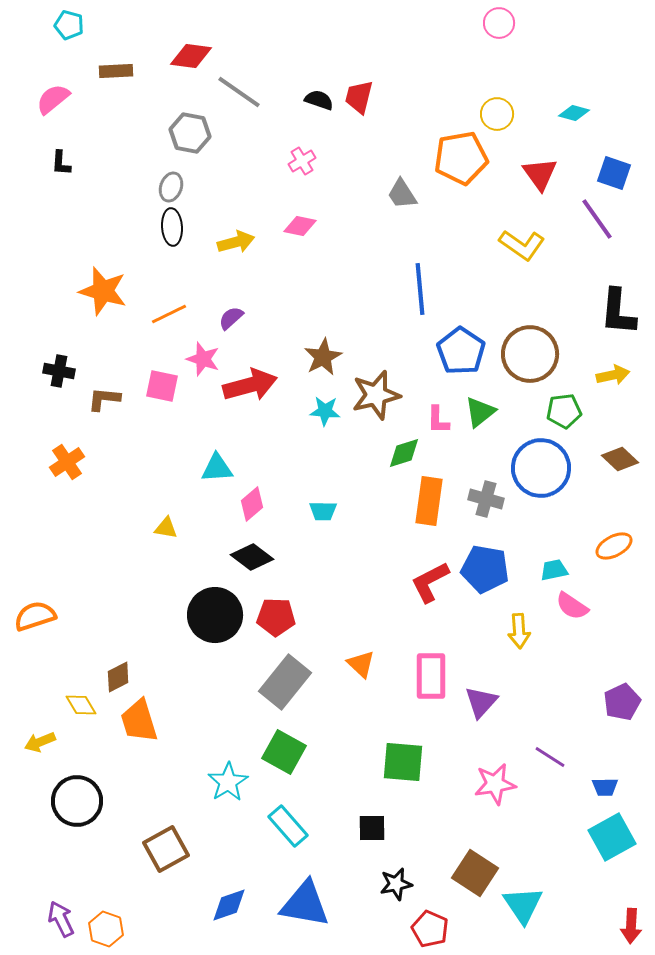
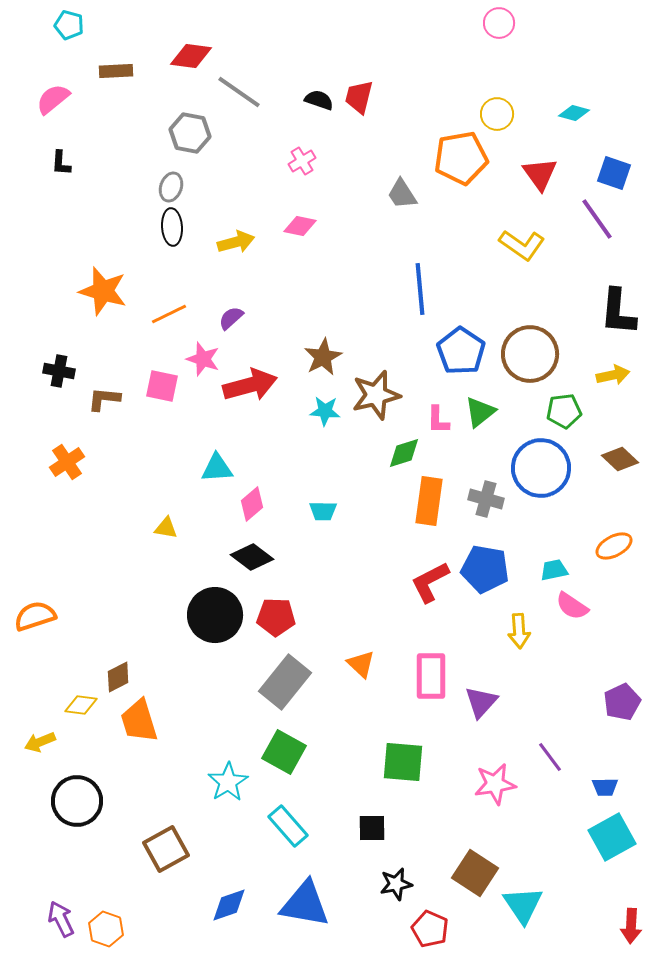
yellow diamond at (81, 705): rotated 52 degrees counterclockwise
purple line at (550, 757): rotated 20 degrees clockwise
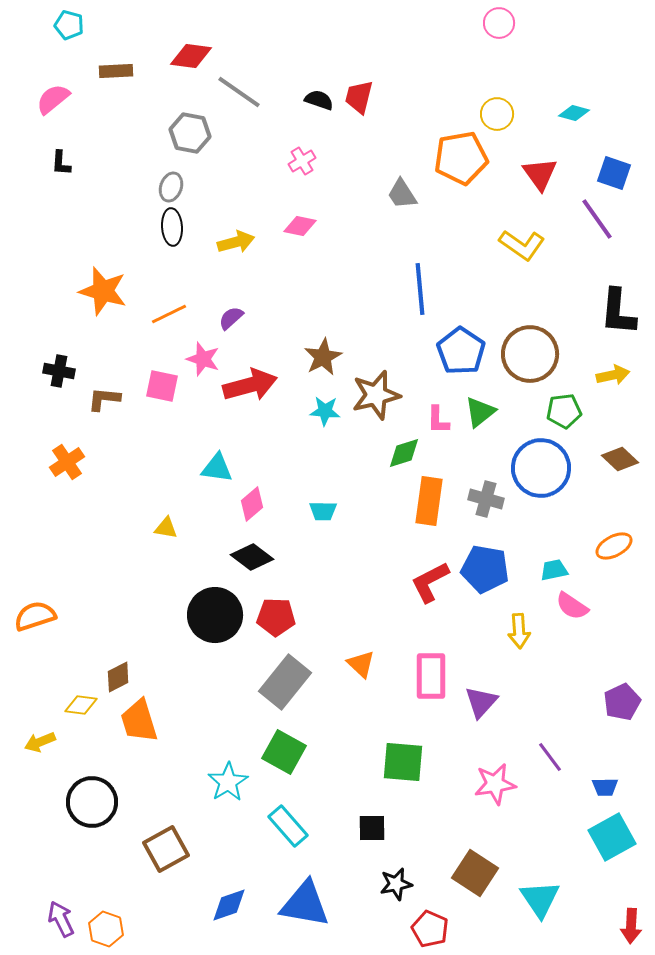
cyan triangle at (217, 468): rotated 12 degrees clockwise
black circle at (77, 801): moved 15 px right, 1 px down
cyan triangle at (523, 905): moved 17 px right, 6 px up
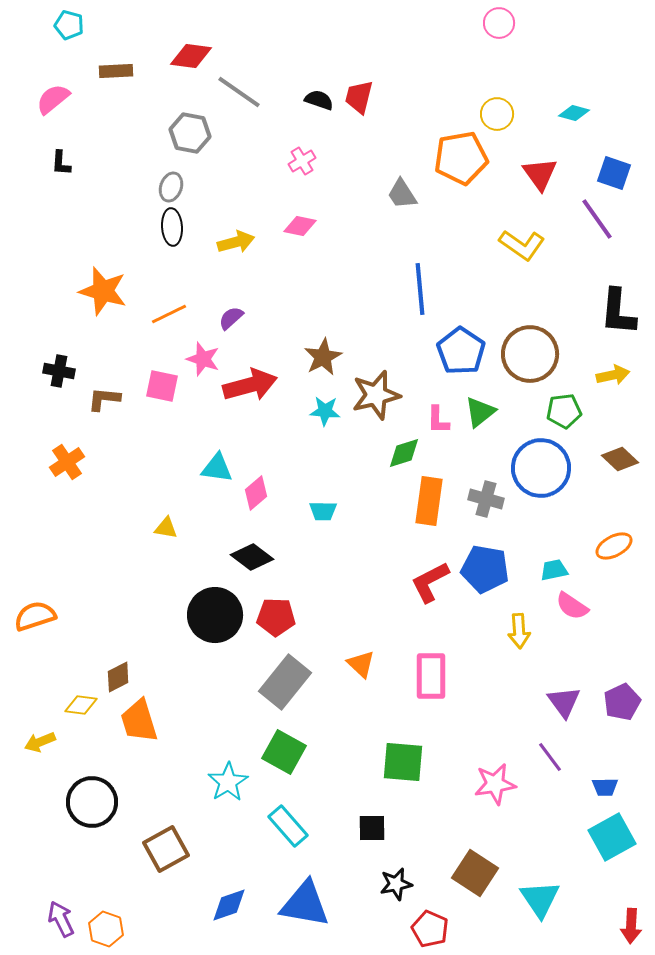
pink diamond at (252, 504): moved 4 px right, 11 px up
purple triangle at (481, 702): moved 83 px right; rotated 18 degrees counterclockwise
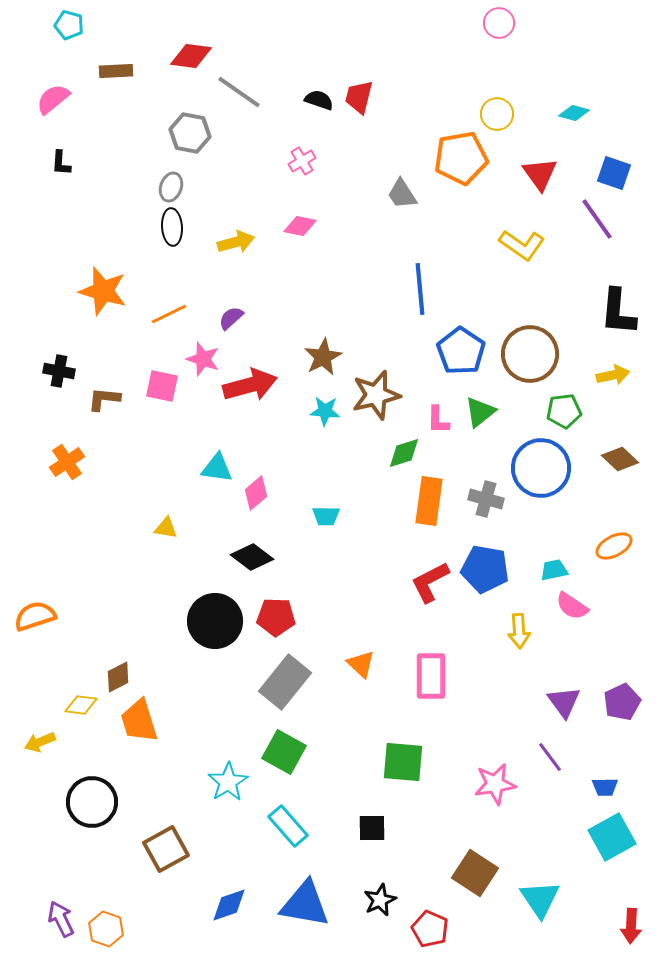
cyan trapezoid at (323, 511): moved 3 px right, 5 px down
black circle at (215, 615): moved 6 px down
black star at (396, 884): moved 16 px left, 16 px down; rotated 12 degrees counterclockwise
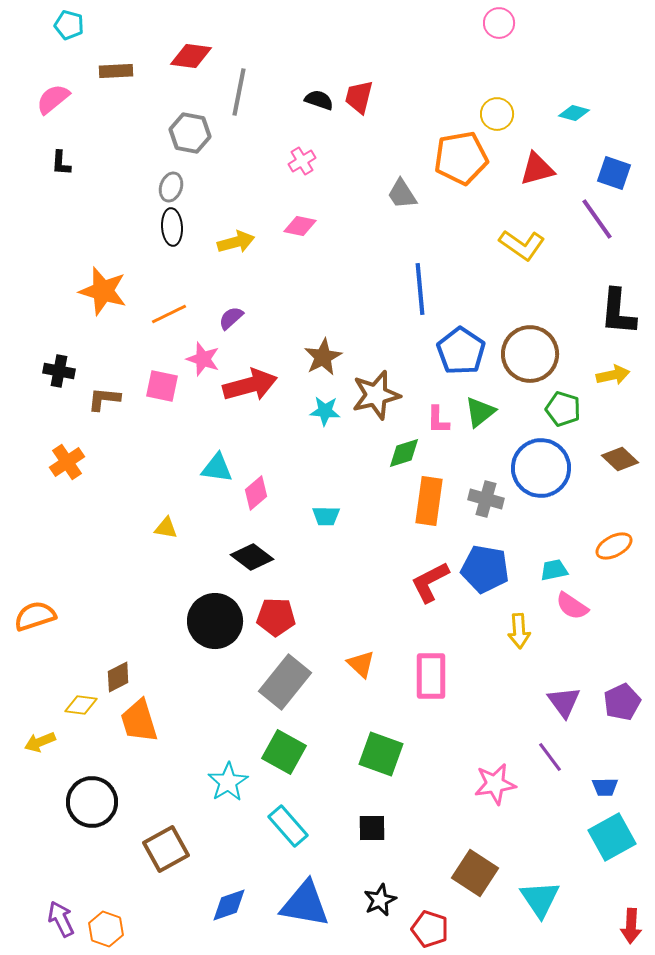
gray line at (239, 92): rotated 66 degrees clockwise
red triangle at (540, 174): moved 3 px left, 5 px up; rotated 51 degrees clockwise
green pentagon at (564, 411): moved 1 px left, 2 px up; rotated 24 degrees clockwise
green square at (403, 762): moved 22 px left, 8 px up; rotated 15 degrees clockwise
red pentagon at (430, 929): rotated 6 degrees counterclockwise
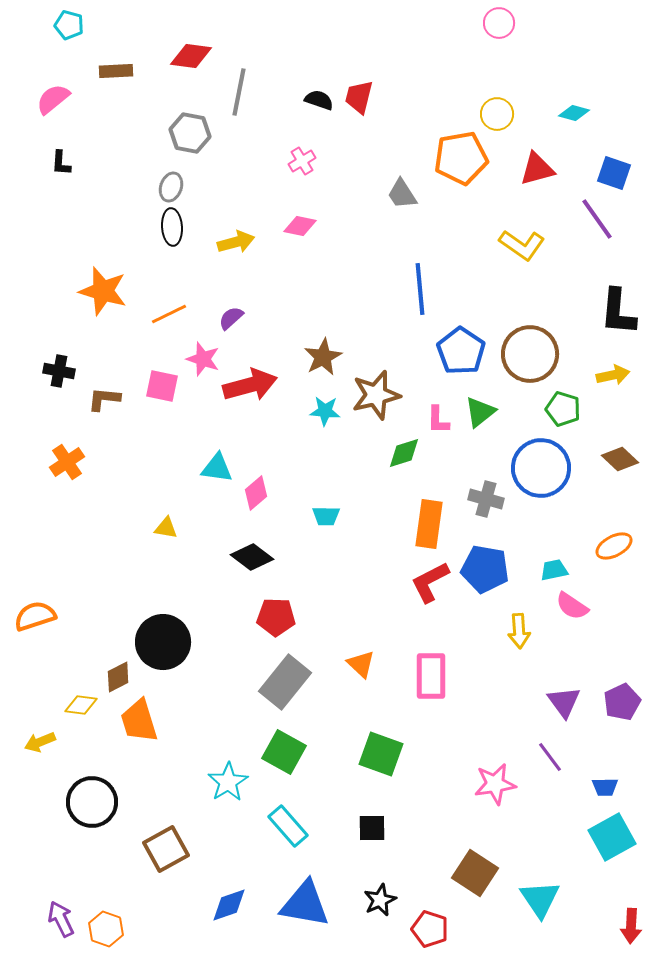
orange rectangle at (429, 501): moved 23 px down
black circle at (215, 621): moved 52 px left, 21 px down
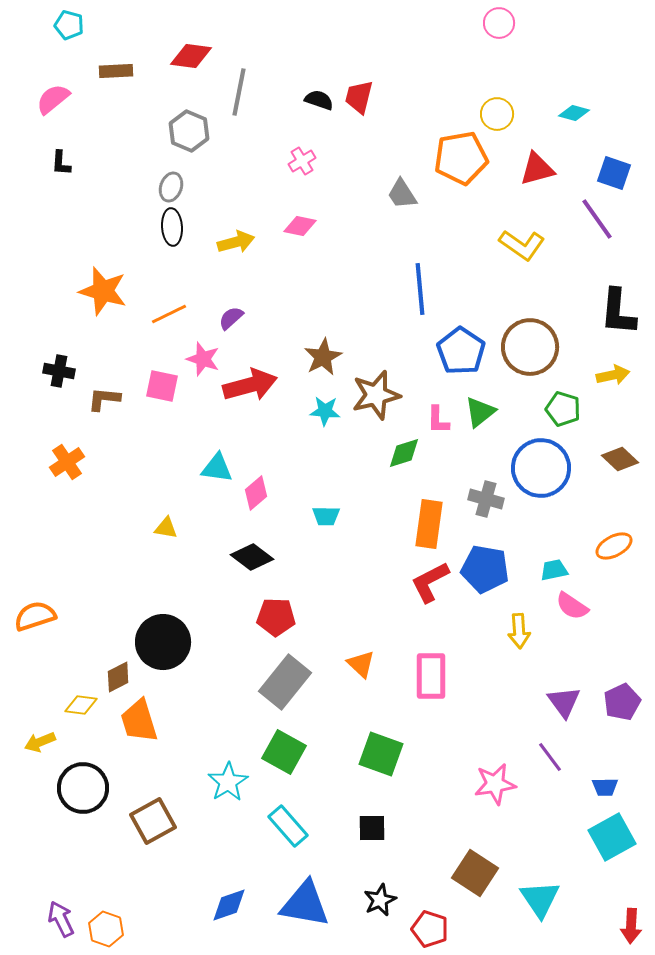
gray hexagon at (190, 133): moved 1 px left, 2 px up; rotated 12 degrees clockwise
brown circle at (530, 354): moved 7 px up
black circle at (92, 802): moved 9 px left, 14 px up
brown square at (166, 849): moved 13 px left, 28 px up
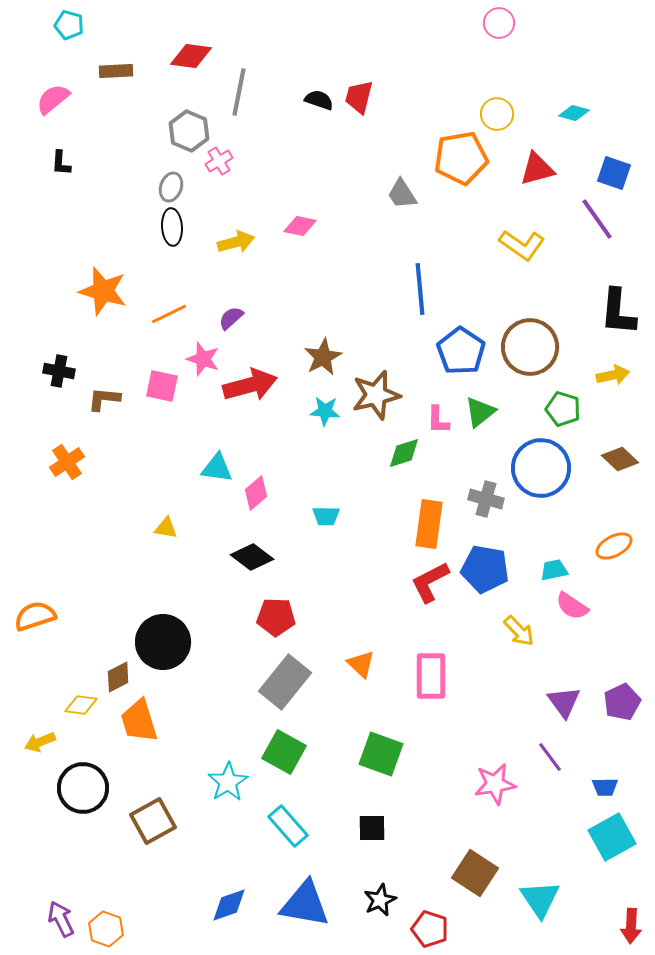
pink cross at (302, 161): moved 83 px left
yellow arrow at (519, 631): rotated 40 degrees counterclockwise
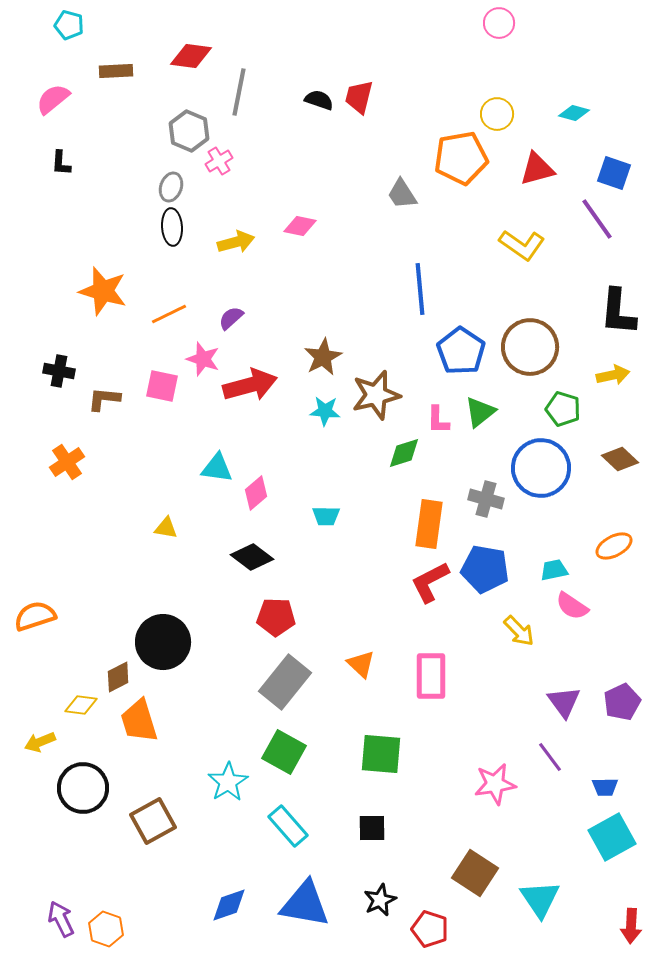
green square at (381, 754): rotated 15 degrees counterclockwise
